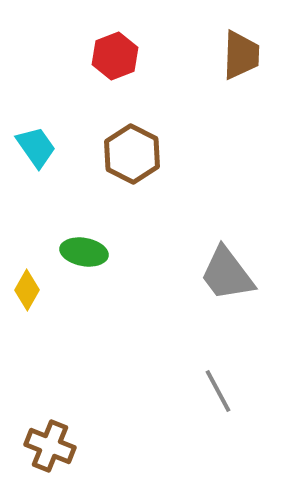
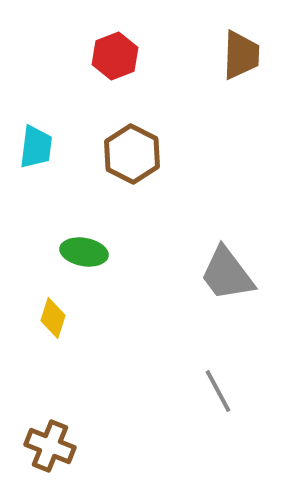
cyan trapezoid: rotated 42 degrees clockwise
yellow diamond: moved 26 px right, 28 px down; rotated 12 degrees counterclockwise
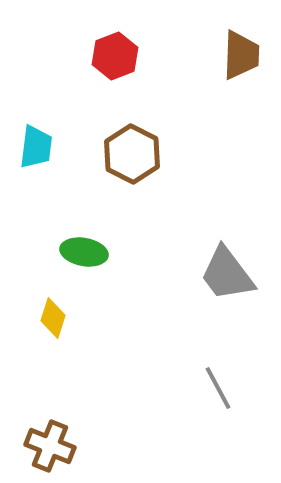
gray line: moved 3 px up
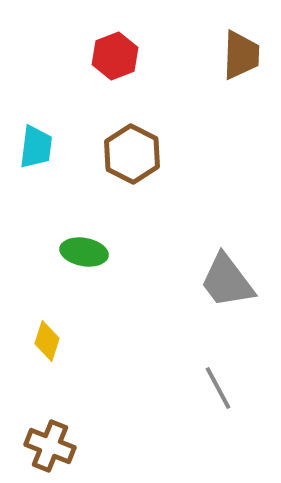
gray trapezoid: moved 7 px down
yellow diamond: moved 6 px left, 23 px down
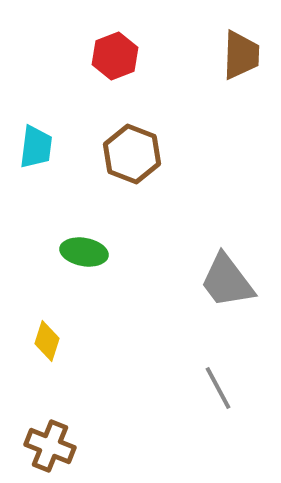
brown hexagon: rotated 6 degrees counterclockwise
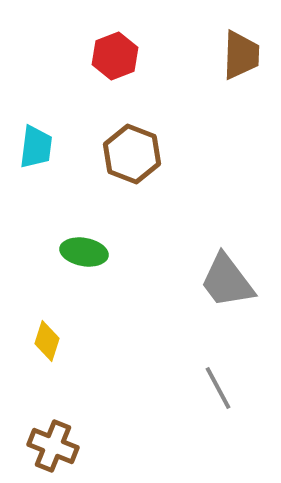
brown cross: moved 3 px right
